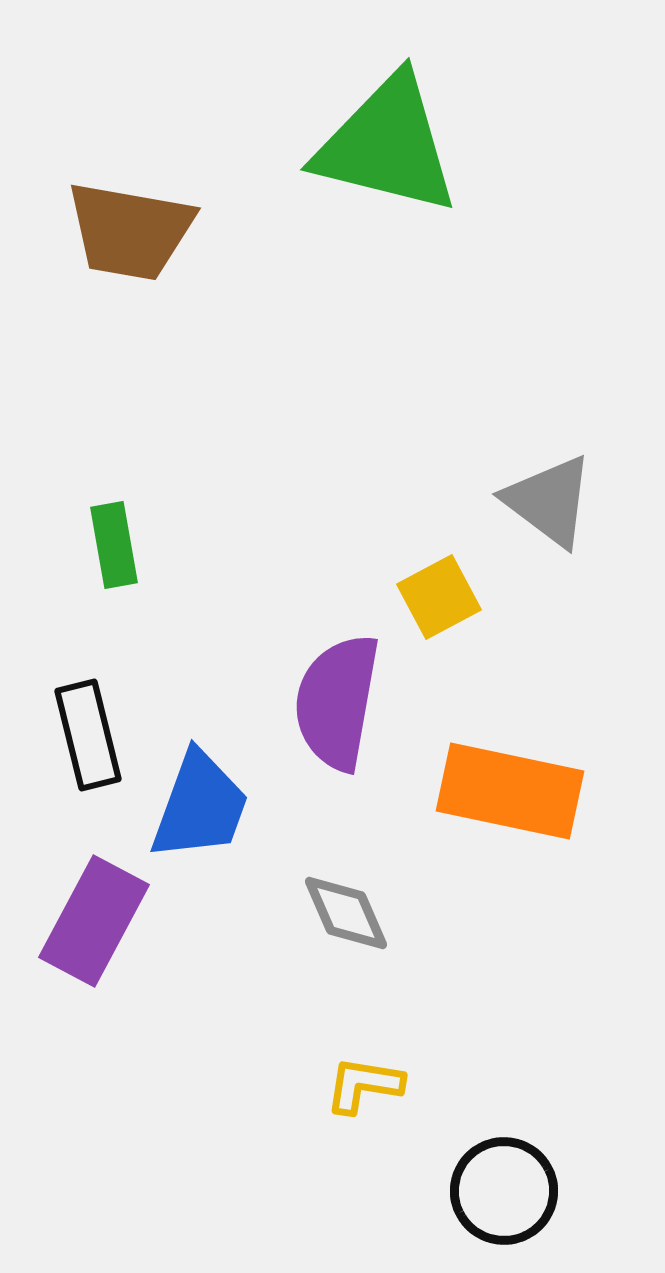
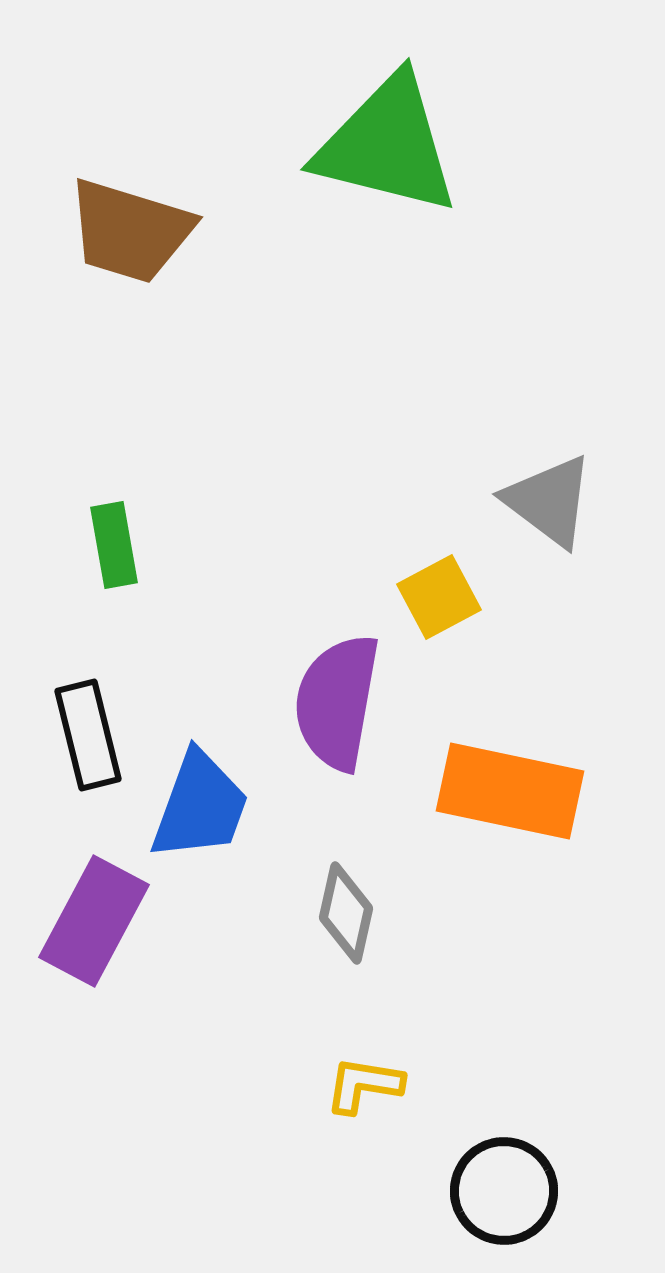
brown trapezoid: rotated 7 degrees clockwise
gray diamond: rotated 36 degrees clockwise
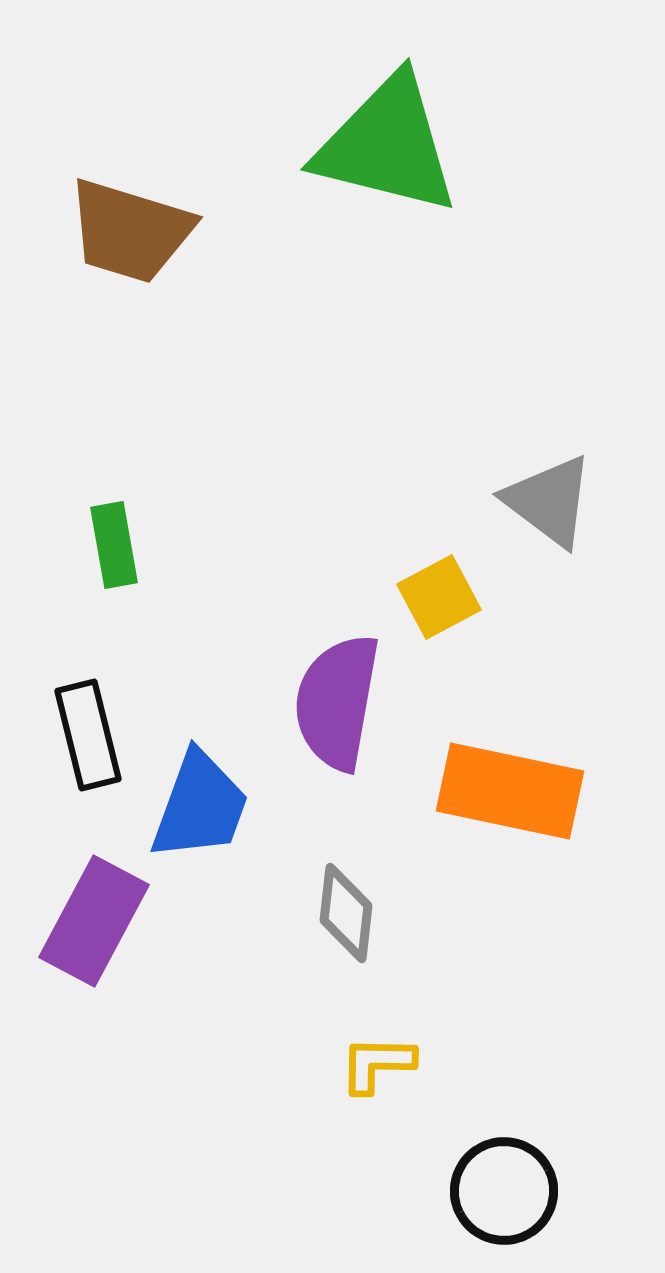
gray diamond: rotated 6 degrees counterclockwise
yellow L-shape: moved 13 px right, 21 px up; rotated 8 degrees counterclockwise
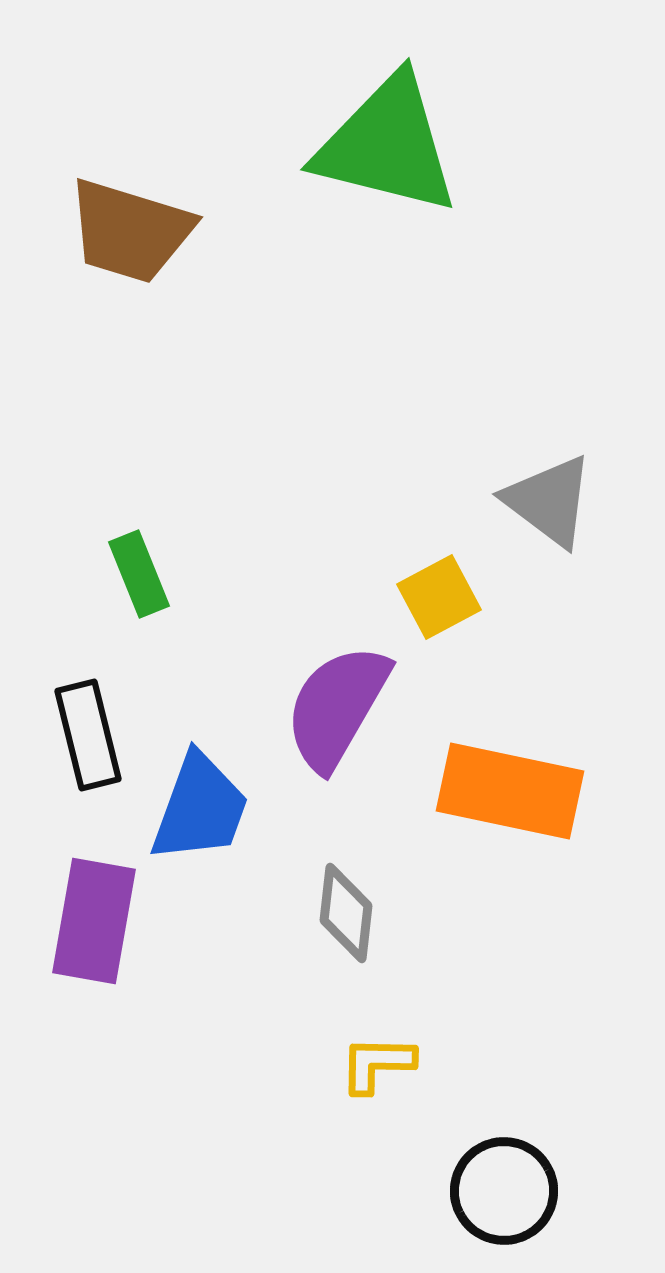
green rectangle: moved 25 px right, 29 px down; rotated 12 degrees counterclockwise
purple semicircle: moved 5 px down; rotated 20 degrees clockwise
blue trapezoid: moved 2 px down
purple rectangle: rotated 18 degrees counterclockwise
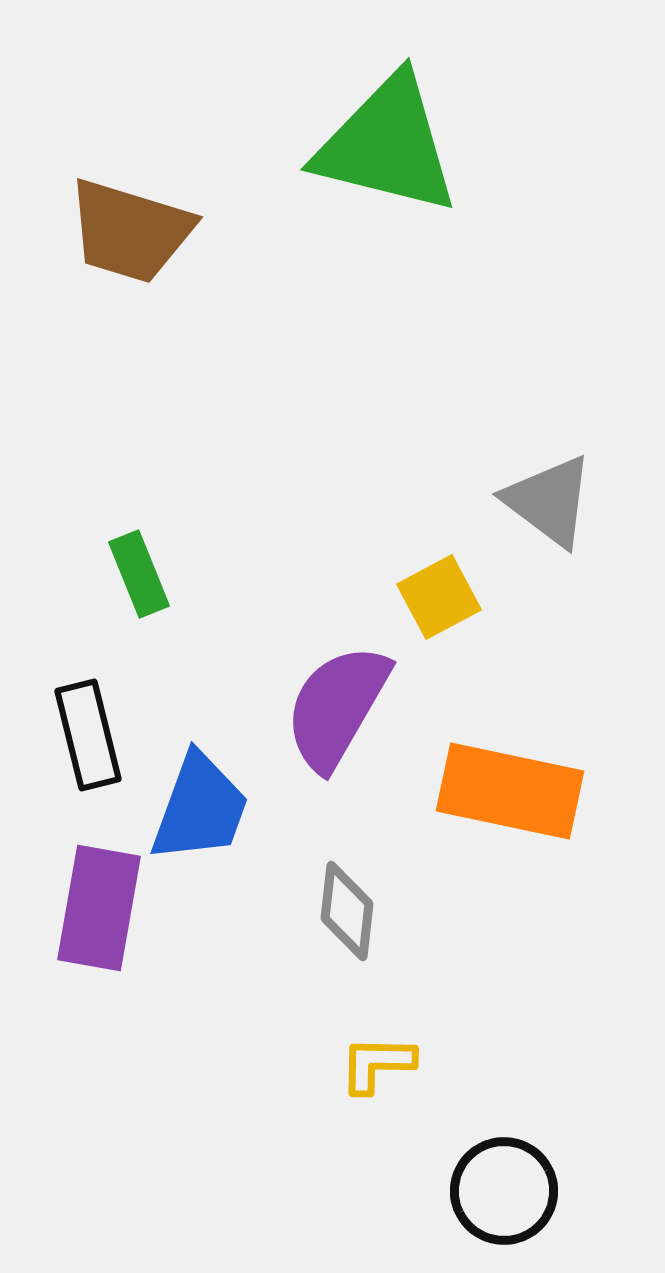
gray diamond: moved 1 px right, 2 px up
purple rectangle: moved 5 px right, 13 px up
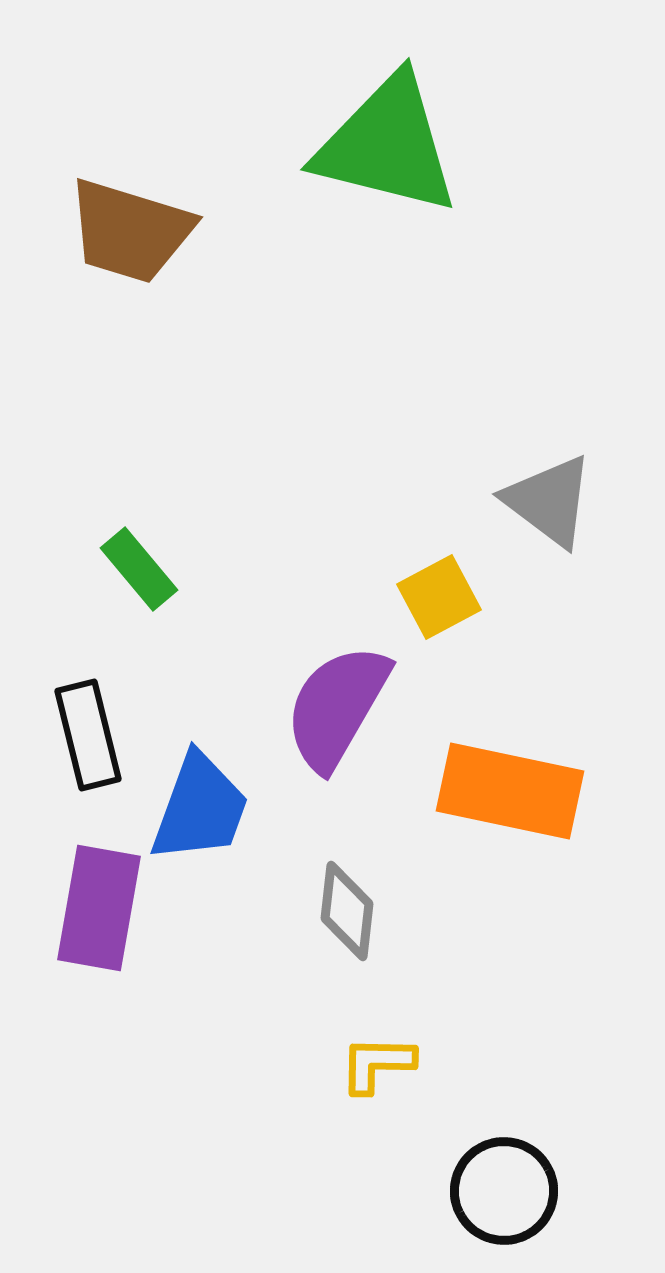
green rectangle: moved 5 px up; rotated 18 degrees counterclockwise
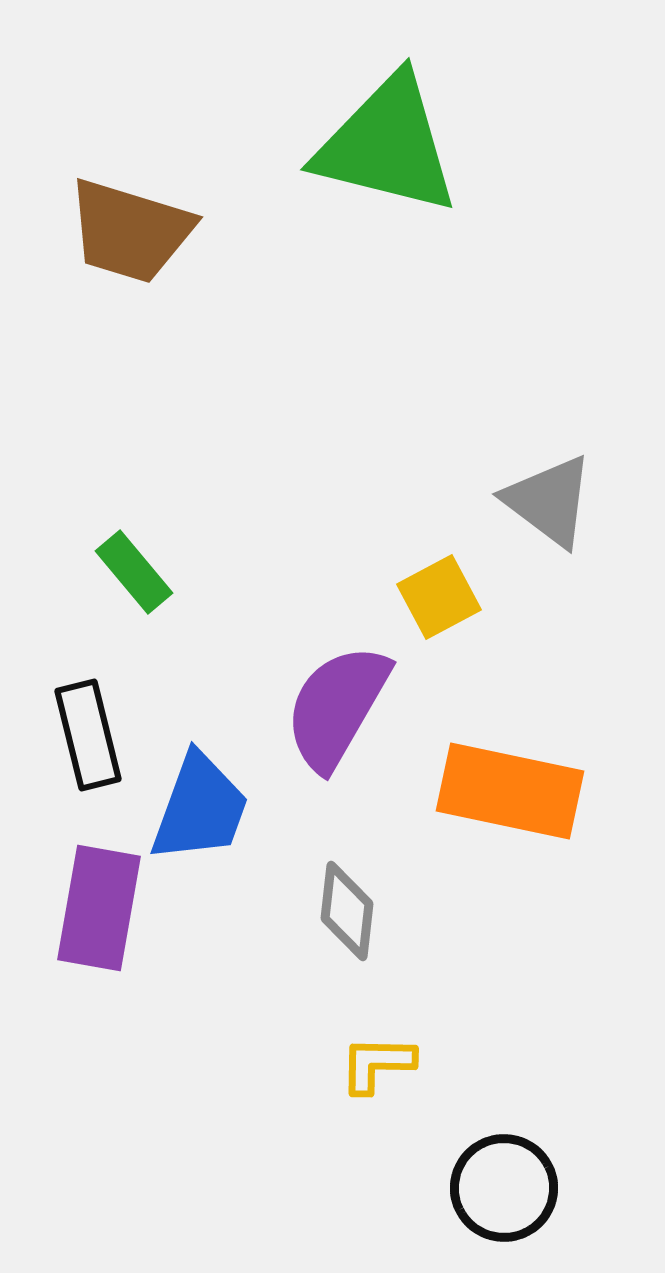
green rectangle: moved 5 px left, 3 px down
black circle: moved 3 px up
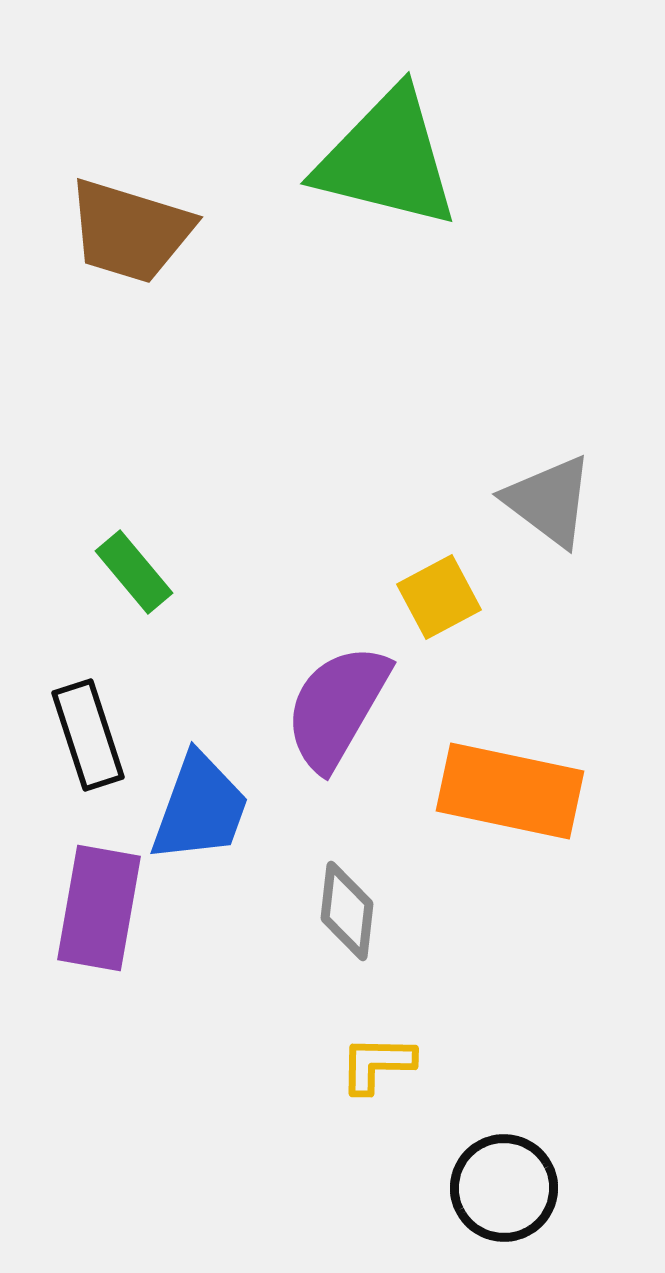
green triangle: moved 14 px down
black rectangle: rotated 4 degrees counterclockwise
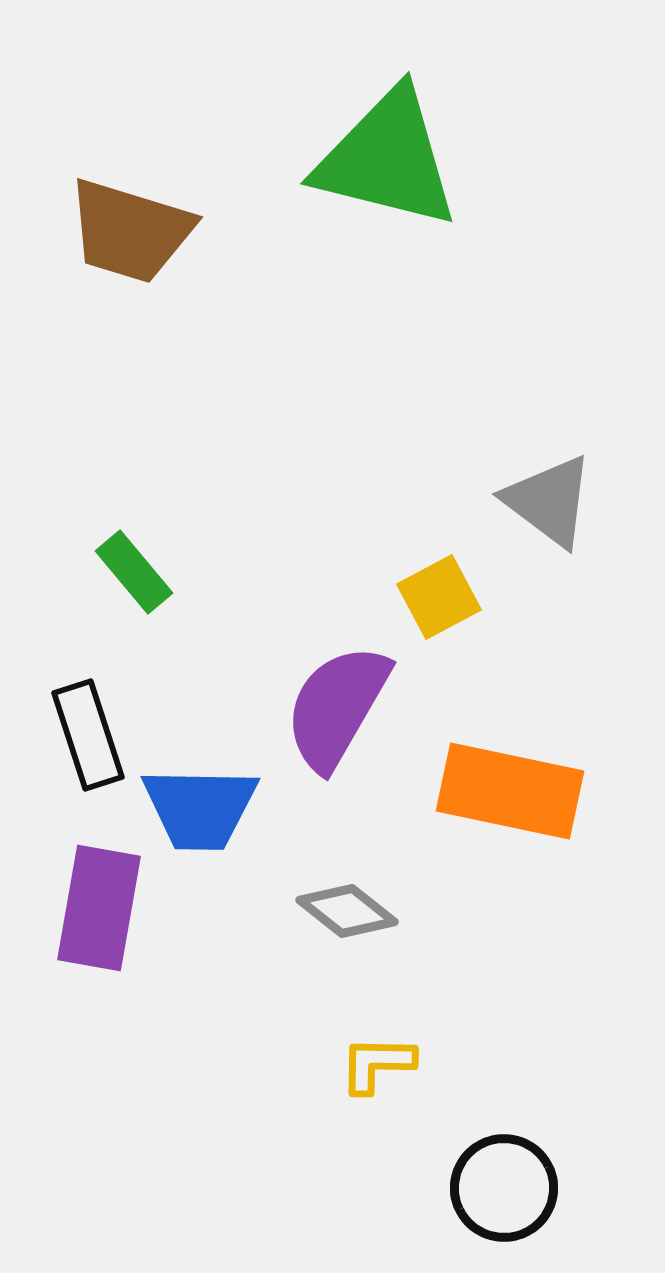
blue trapezoid: rotated 71 degrees clockwise
gray diamond: rotated 58 degrees counterclockwise
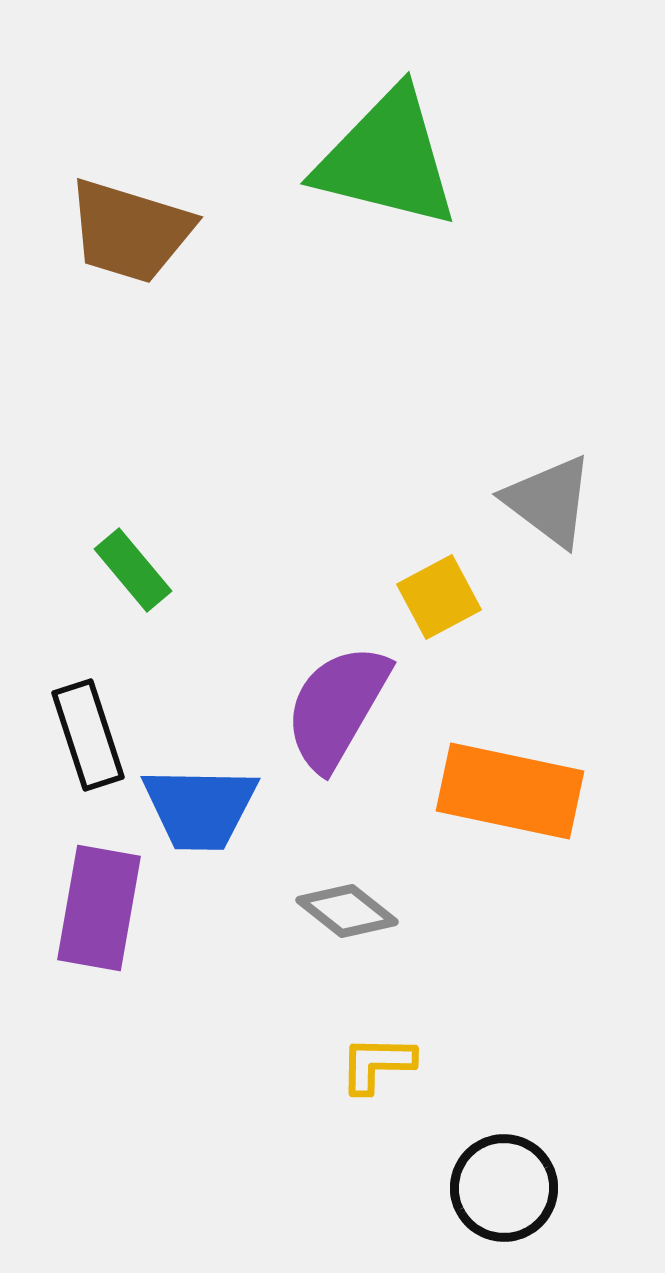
green rectangle: moved 1 px left, 2 px up
